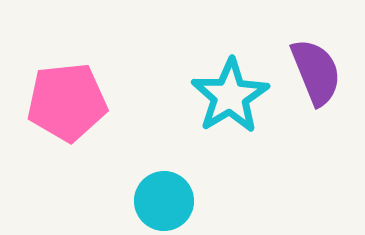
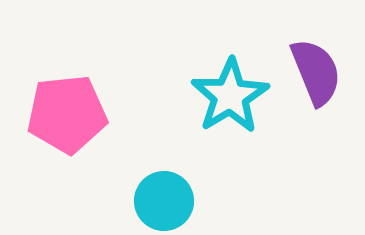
pink pentagon: moved 12 px down
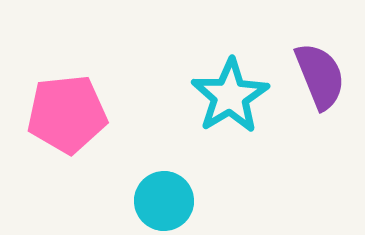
purple semicircle: moved 4 px right, 4 px down
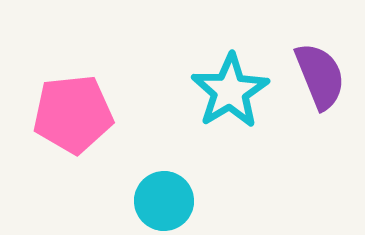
cyan star: moved 5 px up
pink pentagon: moved 6 px right
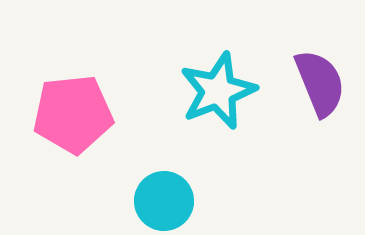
purple semicircle: moved 7 px down
cyan star: moved 12 px left; rotated 10 degrees clockwise
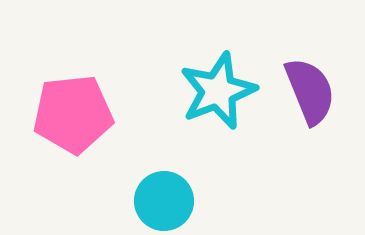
purple semicircle: moved 10 px left, 8 px down
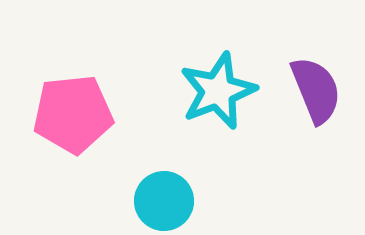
purple semicircle: moved 6 px right, 1 px up
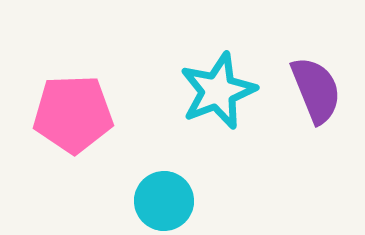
pink pentagon: rotated 4 degrees clockwise
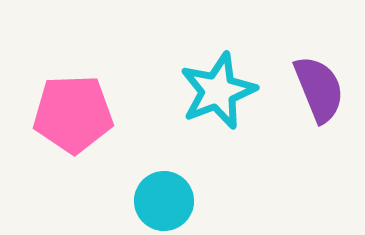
purple semicircle: moved 3 px right, 1 px up
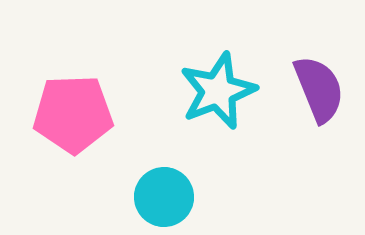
cyan circle: moved 4 px up
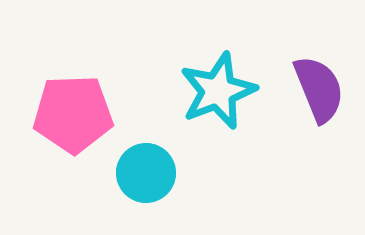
cyan circle: moved 18 px left, 24 px up
